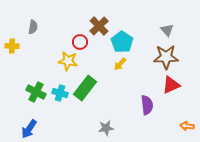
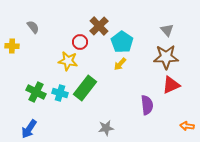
gray semicircle: rotated 48 degrees counterclockwise
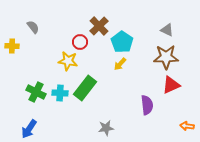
gray triangle: rotated 24 degrees counterclockwise
cyan cross: rotated 14 degrees counterclockwise
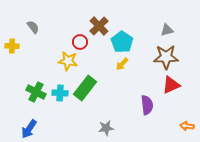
gray triangle: rotated 40 degrees counterclockwise
yellow arrow: moved 2 px right
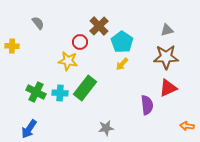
gray semicircle: moved 5 px right, 4 px up
red triangle: moved 3 px left, 3 px down
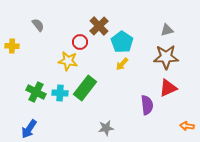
gray semicircle: moved 2 px down
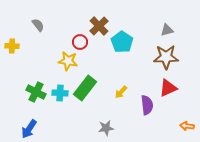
yellow arrow: moved 1 px left, 28 px down
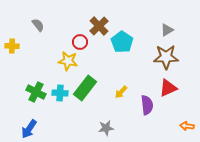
gray triangle: rotated 16 degrees counterclockwise
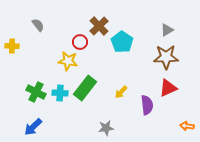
blue arrow: moved 4 px right, 2 px up; rotated 12 degrees clockwise
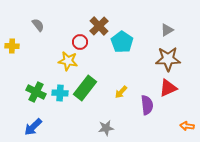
brown star: moved 2 px right, 2 px down
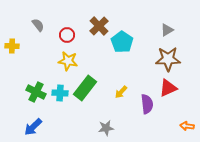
red circle: moved 13 px left, 7 px up
purple semicircle: moved 1 px up
